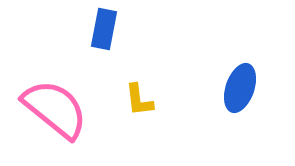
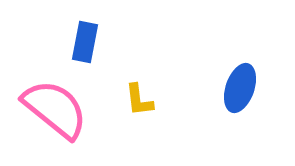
blue rectangle: moved 19 px left, 13 px down
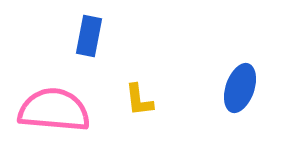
blue rectangle: moved 4 px right, 6 px up
pink semicircle: moved 1 px left, 1 px down; rotated 34 degrees counterclockwise
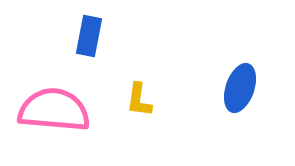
yellow L-shape: rotated 15 degrees clockwise
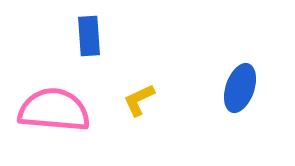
blue rectangle: rotated 15 degrees counterclockwise
yellow L-shape: rotated 57 degrees clockwise
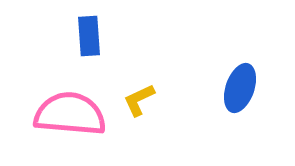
pink semicircle: moved 16 px right, 4 px down
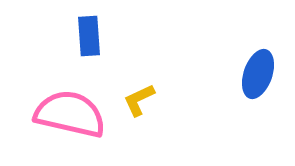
blue ellipse: moved 18 px right, 14 px up
pink semicircle: rotated 8 degrees clockwise
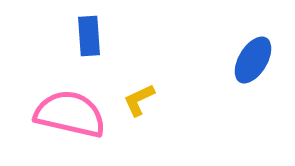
blue ellipse: moved 5 px left, 14 px up; rotated 12 degrees clockwise
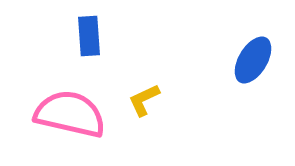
yellow L-shape: moved 5 px right
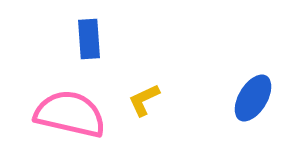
blue rectangle: moved 3 px down
blue ellipse: moved 38 px down
